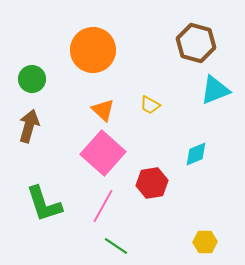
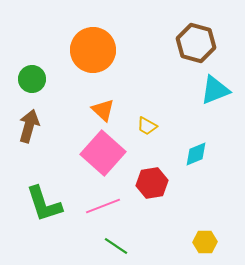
yellow trapezoid: moved 3 px left, 21 px down
pink line: rotated 40 degrees clockwise
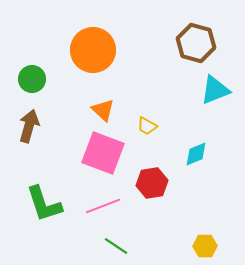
pink square: rotated 21 degrees counterclockwise
yellow hexagon: moved 4 px down
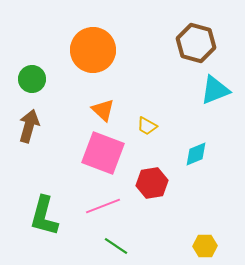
green L-shape: moved 12 px down; rotated 33 degrees clockwise
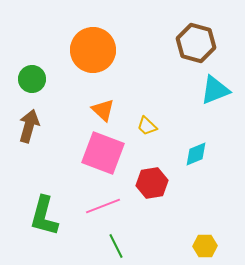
yellow trapezoid: rotated 15 degrees clockwise
green line: rotated 30 degrees clockwise
